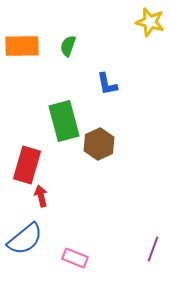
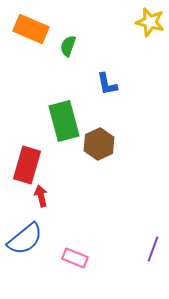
orange rectangle: moved 9 px right, 17 px up; rotated 24 degrees clockwise
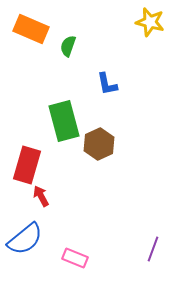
red arrow: rotated 15 degrees counterclockwise
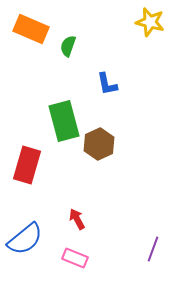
red arrow: moved 36 px right, 23 px down
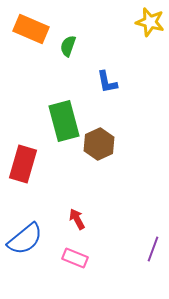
blue L-shape: moved 2 px up
red rectangle: moved 4 px left, 1 px up
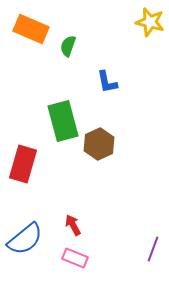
green rectangle: moved 1 px left
red arrow: moved 4 px left, 6 px down
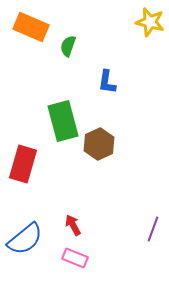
orange rectangle: moved 2 px up
blue L-shape: rotated 20 degrees clockwise
purple line: moved 20 px up
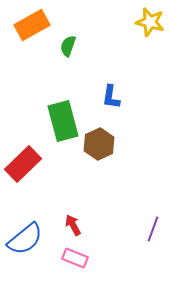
orange rectangle: moved 1 px right, 2 px up; rotated 52 degrees counterclockwise
blue L-shape: moved 4 px right, 15 px down
red rectangle: rotated 30 degrees clockwise
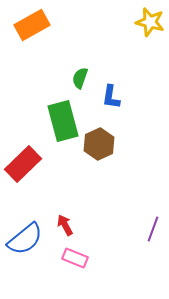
green semicircle: moved 12 px right, 32 px down
red arrow: moved 8 px left
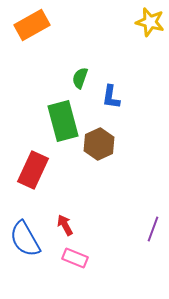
red rectangle: moved 10 px right, 6 px down; rotated 21 degrees counterclockwise
blue semicircle: rotated 99 degrees clockwise
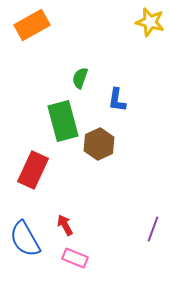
blue L-shape: moved 6 px right, 3 px down
